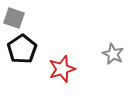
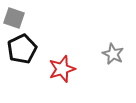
black pentagon: rotated 8 degrees clockwise
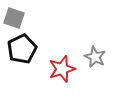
gray star: moved 18 px left, 3 px down
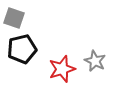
black pentagon: rotated 12 degrees clockwise
gray star: moved 4 px down
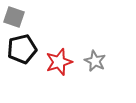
gray square: moved 1 px up
red star: moved 3 px left, 7 px up
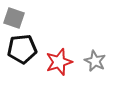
gray square: moved 1 px down
black pentagon: rotated 8 degrees clockwise
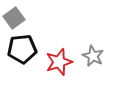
gray square: rotated 35 degrees clockwise
gray star: moved 2 px left, 5 px up
